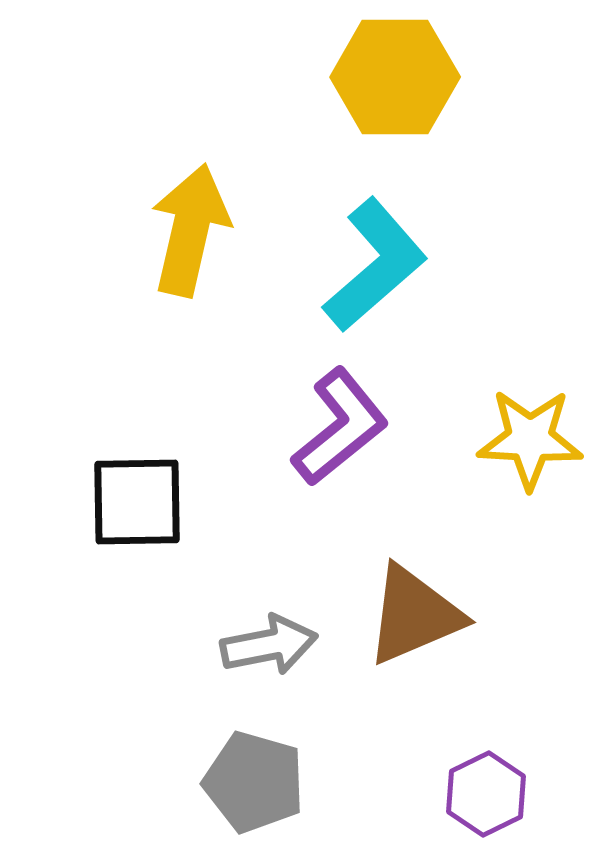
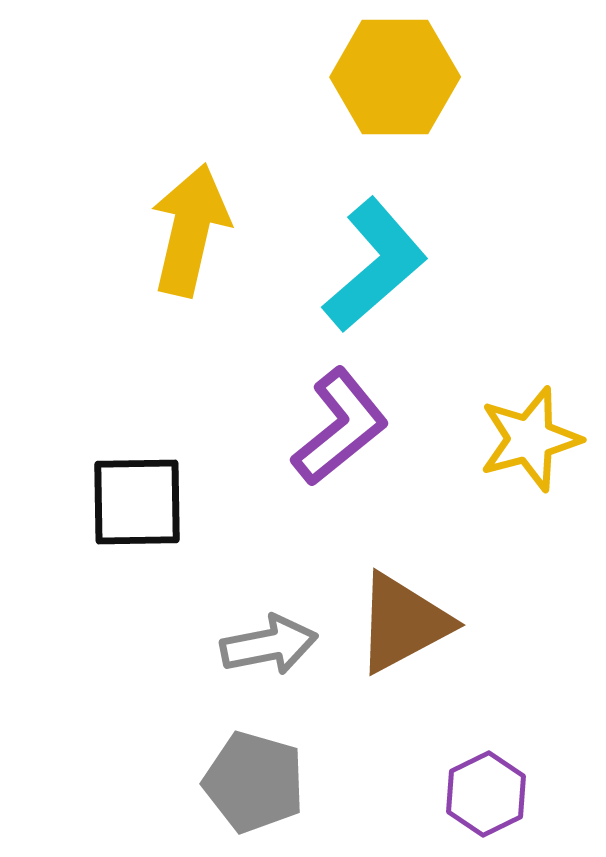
yellow star: rotated 18 degrees counterclockwise
brown triangle: moved 11 px left, 8 px down; rotated 5 degrees counterclockwise
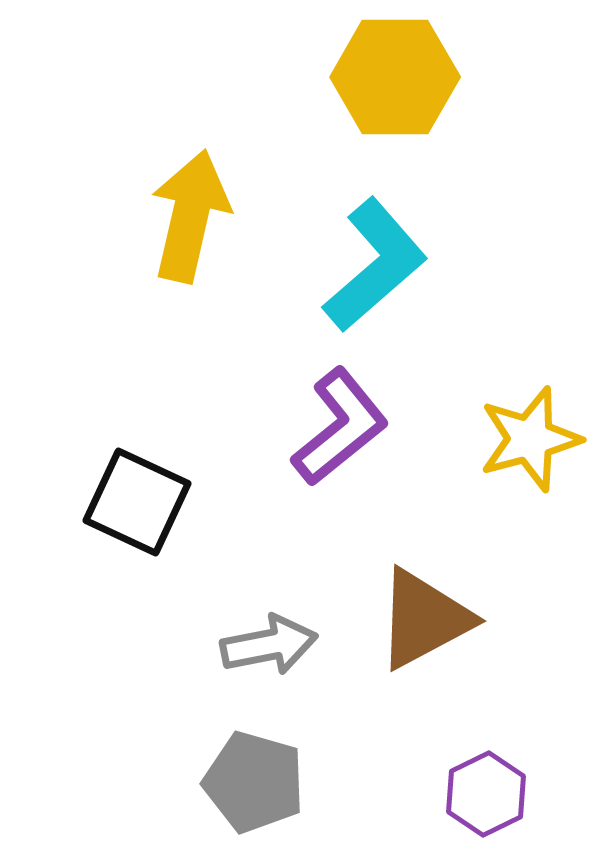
yellow arrow: moved 14 px up
black square: rotated 26 degrees clockwise
brown triangle: moved 21 px right, 4 px up
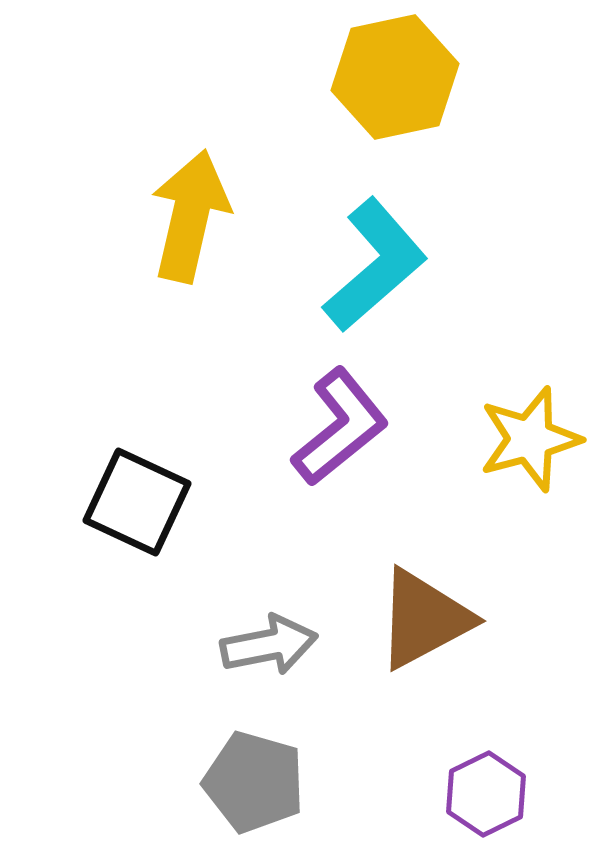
yellow hexagon: rotated 12 degrees counterclockwise
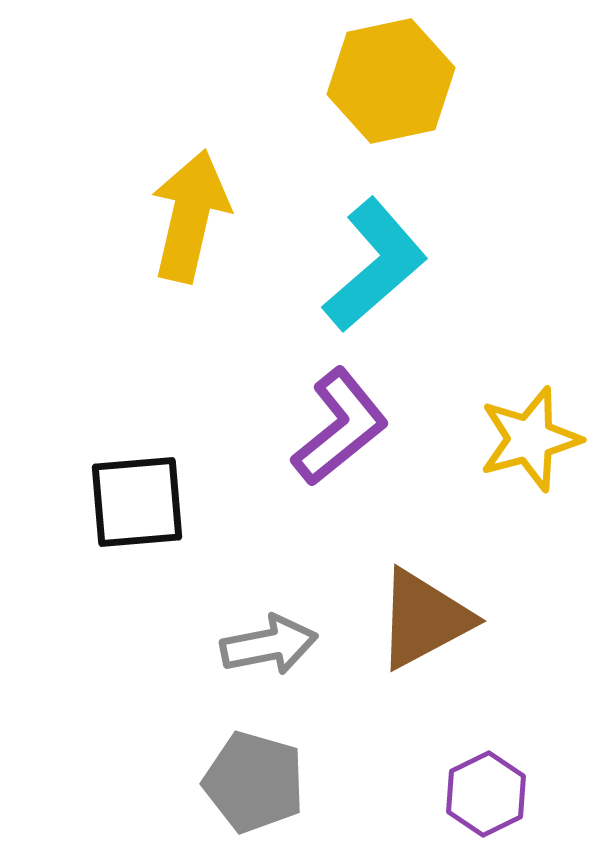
yellow hexagon: moved 4 px left, 4 px down
black square: rotated 30 degrees counterclockwise
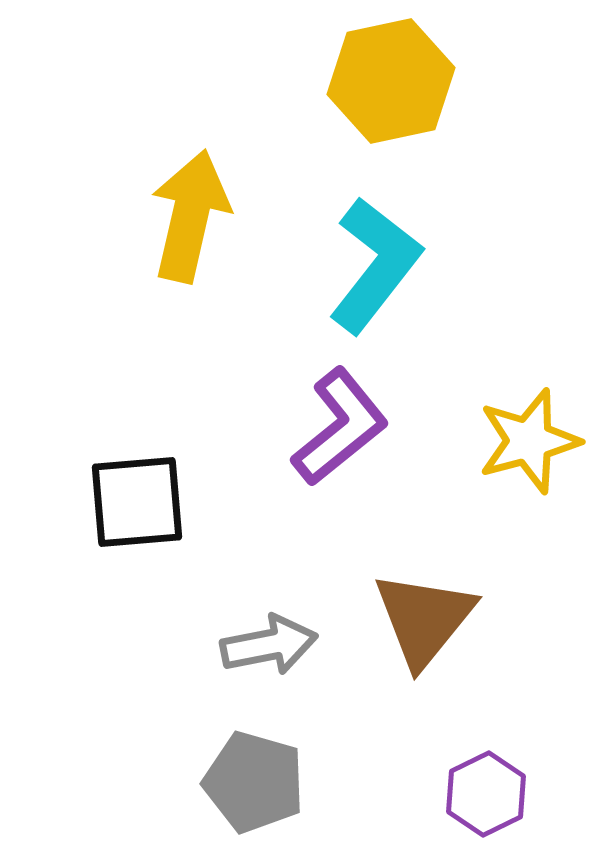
cyan L-shape: rotated 11 degrees counterclockwise
yellow star: moved 1 px left, 2 px down
brown triangle: rotated 23 degrees counterclockwise
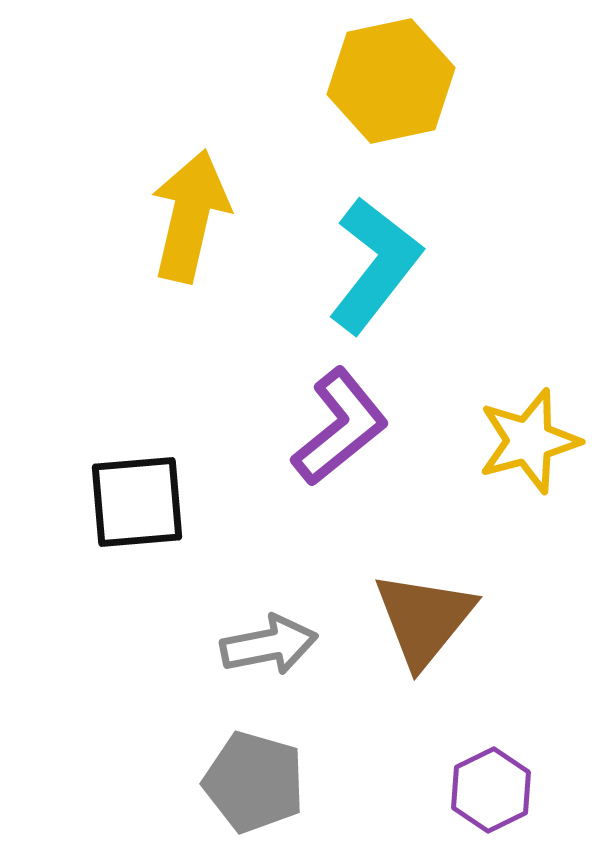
purple hexagon: moved 5 px right, 4 px up
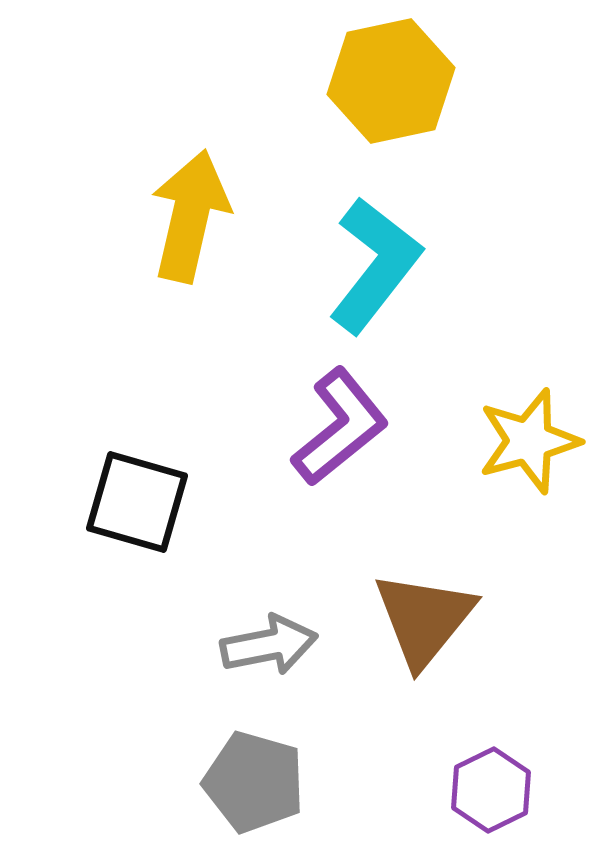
black square: rotated 21 degrees clockwise
